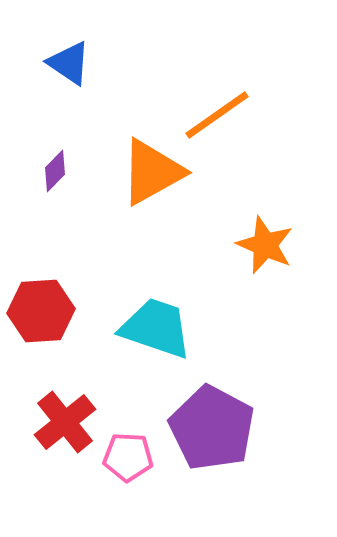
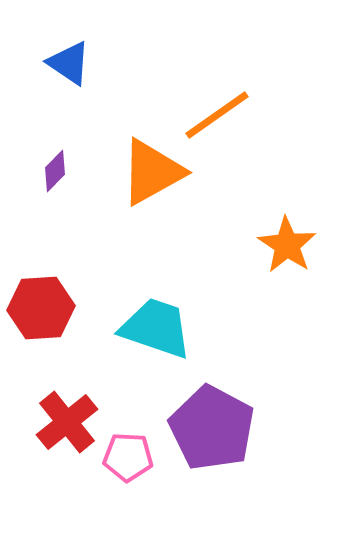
orange star: moved 22 px right; rotated 10 degrees clockwise
red hexagon: moved 3 px up
red cross: moved 2 px right
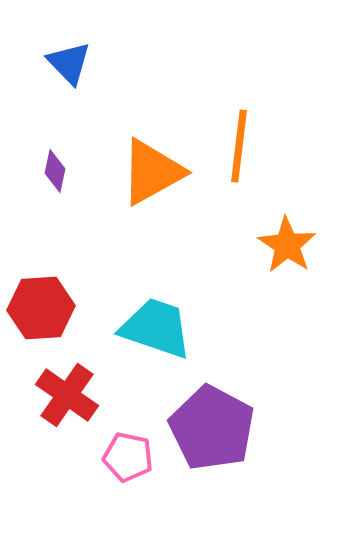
blue triangle: rotated 12 degrees clockwise
orange line: moved 22 px right, 31 px down; rotated 48 degrees counterclockwise
purple diamond: rotated 33 degrees counterclockwise
red cross: moved 27 px up; rotated 16 degrees counterclockwise
pink pentagon: rotated 9 degrees clockwise
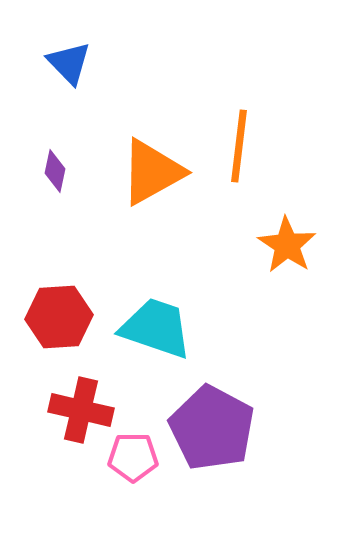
red hexagon: moved 18 px right, 9 px down
red cross: moved 14 px right, 15 px down; rotated 22 degrees counterclockwise
pink pentagon: moved 5 px right; rotated 12 degrees counterclockwise
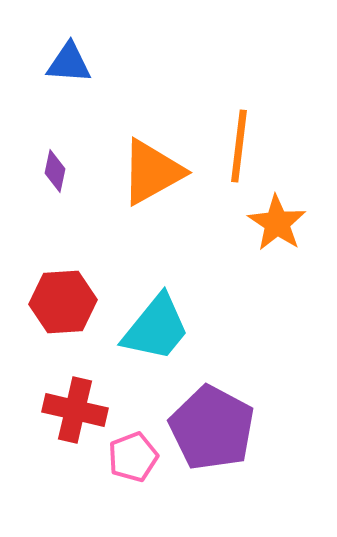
blue triangle: rotated 42 degrees counterclockwise
orange star: moved 10 px left, 22 px up
red hexagon: moved 4 px right, 15 px up
cyan trapezoid: rotated 110 degrees clockwise
red cross: moved 6 px left
pink pentagon: rotated 21 degrees counterclockwise
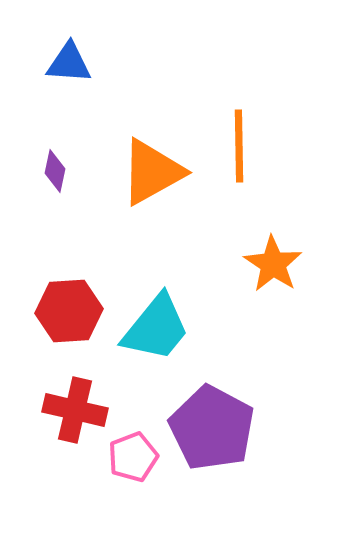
orange line: rotated 8 degrees counterclockwise
orange star: moved 4 px left, 41 px down
red hexagon: moved 6 px right, 9 px down
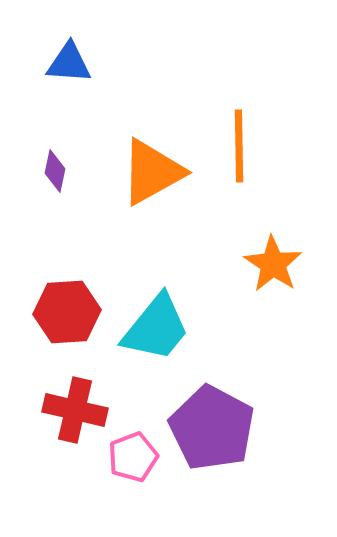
red hexagon: moved 2 px left, 1 px down
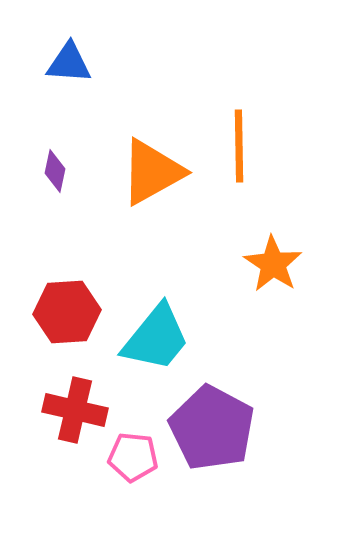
cyan trapezoid: moved 10 px down
pink pentagon: rotated 27 degrees clockwise
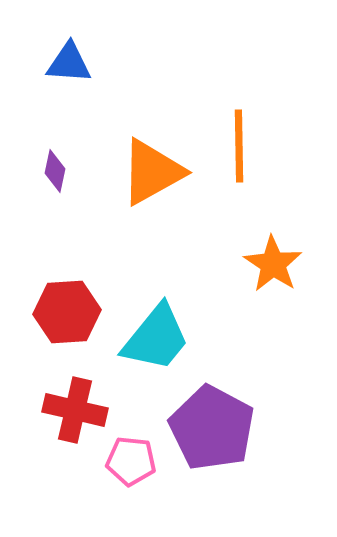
pink pentagon: moved 2 px left, 4 px down
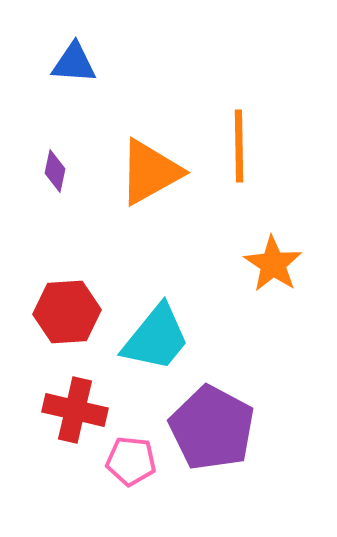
blue triangle: moved 5 px right
orange triangle: moved 2 px left
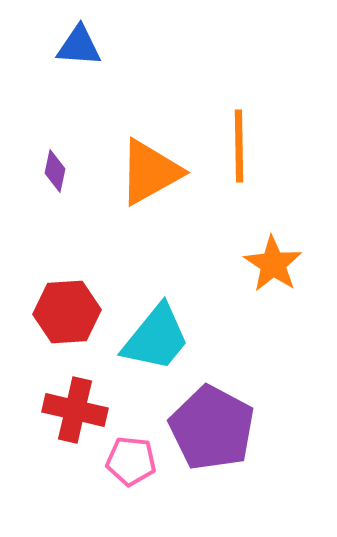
blue triangle: moved 5 px right, 17 px up
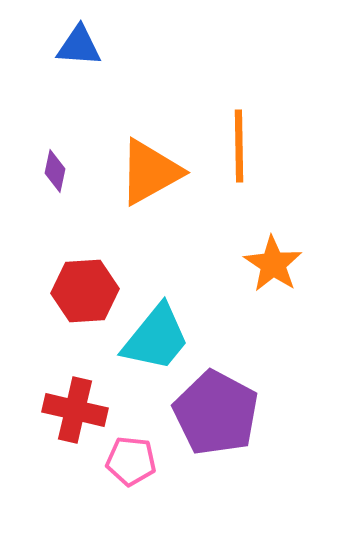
red hexagon: moved 18 px right, 21 px up
purple pentagon: moved 4 px right, 15 px up
